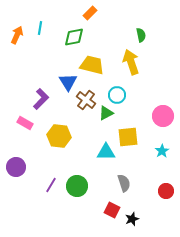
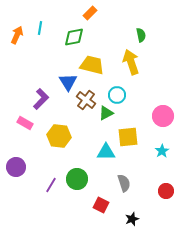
green circle: moved 7 px up
red square: moved 11 px left, 5 px up
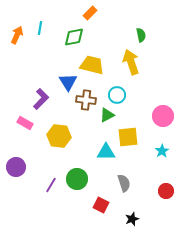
brown cross: rotated 30 degrees counterclockwise
green triangle: moved 1 px right, 2 px down
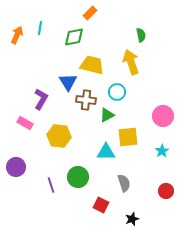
cyan circle: moved 3 px up
purple L-shape: rotated 15 degrees counterclockwise
green circle: moved 1 px right, 2 px up
purple line: rotated 49 degrees counterclockwise
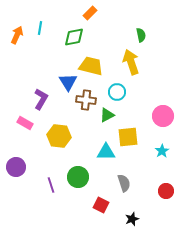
yellow trapezoid: moved 1 px left, 1 px down
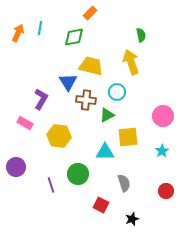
orange arrow: moved 1 px right, 2 px up
cyan triangle: moved 1 px left
green circle: moved 3 px up
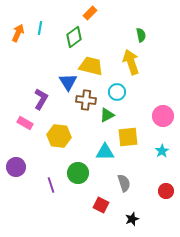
green diamond: rotated 25 degrees counterclockwise
green circle: moved 1 px up
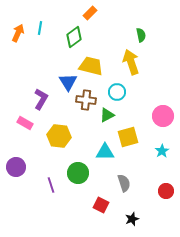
yellow square: rotated 10 degrees counterclockwise
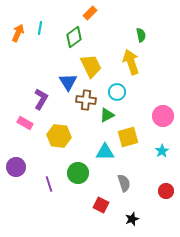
yellow trapezoid: rotated 50 degrees clockwise
purple line: moved 2 px left, 1 px up
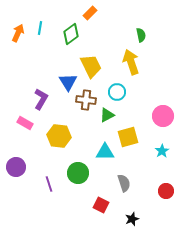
green diamond: moved 3 px left, 3 px up
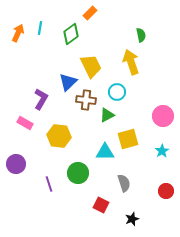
blue triangle: rotated 18 degrees clockwise
yellow square: moved 2 px down
purple circle: moved 3 px up
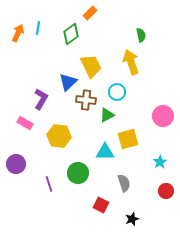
cyan line: moved 2 px left
cyan star: moved 2 px left, 11 px down
